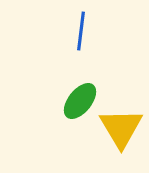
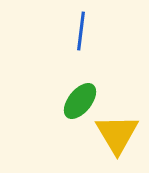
yellow triangle: moved 4 px left, 6 px down
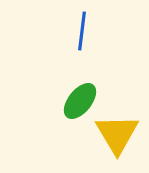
blue line: moved 1 px right
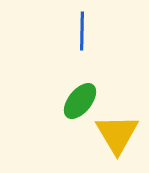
blue line: rotated 6 degrees counterclockwise
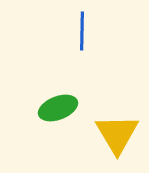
green ellipse: moved 22 px left, 7 px down; rotated 30 degrees clockwise
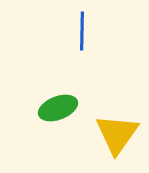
yellow triangle: rotated 6 degrees clockwise
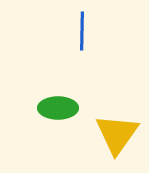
green ellipse: rotated 21 degrees clockwise
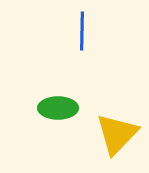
yellow triangle: rotated 9 degrees clockwise
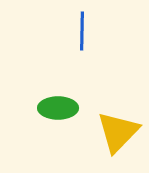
yellow triangle: moved 1 px right, 2 px up
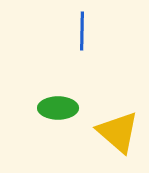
yellow triangle: rotated 33 degrees counterclockwise
